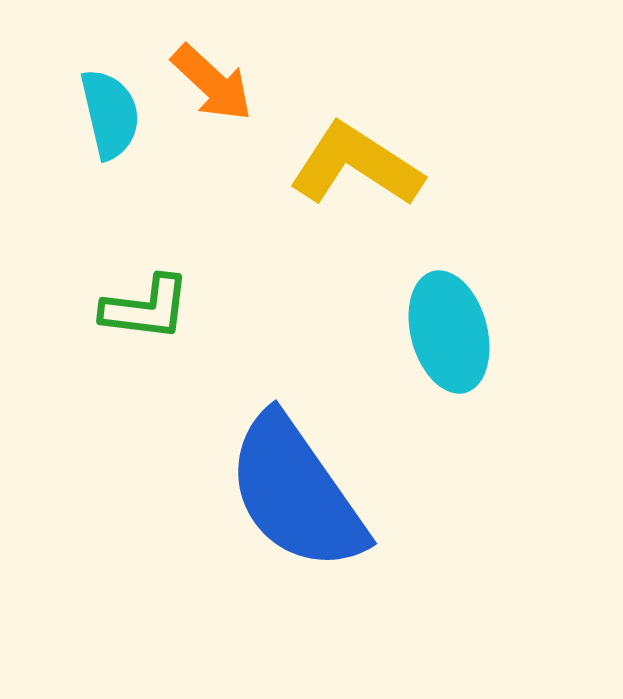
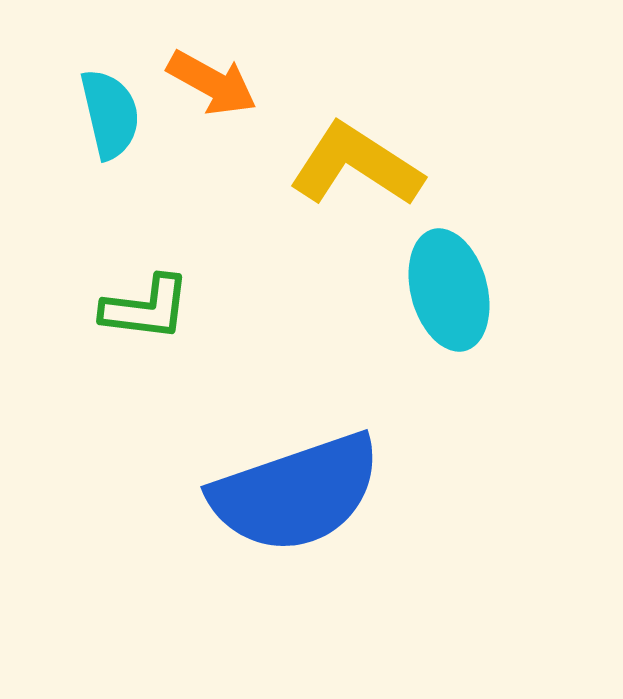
orange arrow: rotated 14 degrees counterclockwise
cyan ellipse: moved 42 px up
blue semicircle: rotated 74 degrees counterclockwise
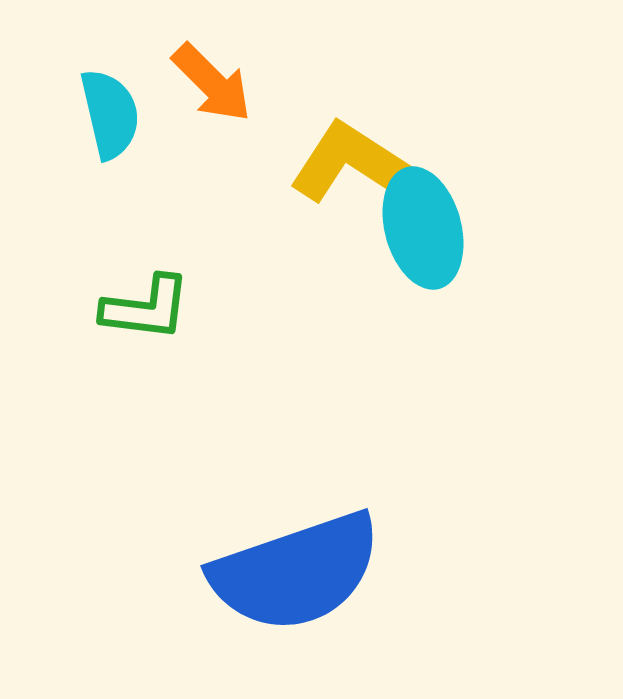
orange arrow: rotated 16 degrees clockwise
cyan ellipse: moved 26 px left, 62 px up
blue semicircle: moved 79 px down
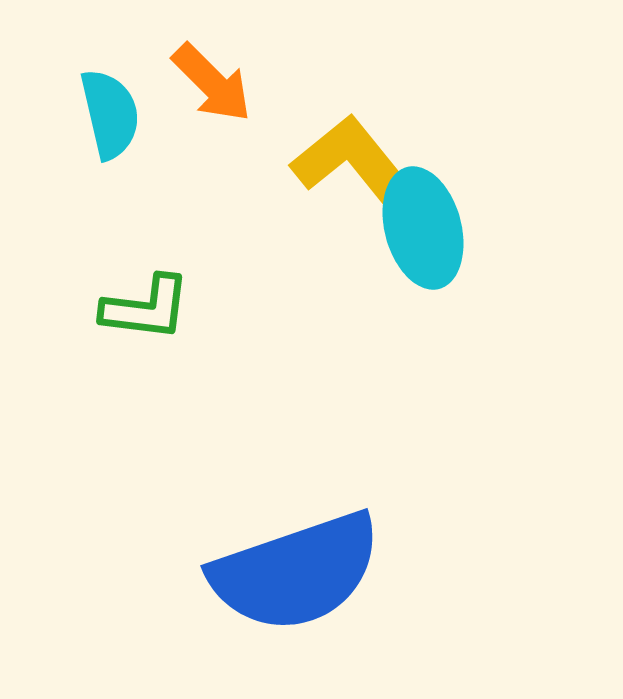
yellow L-shape: rotated 18 degrees clockwise
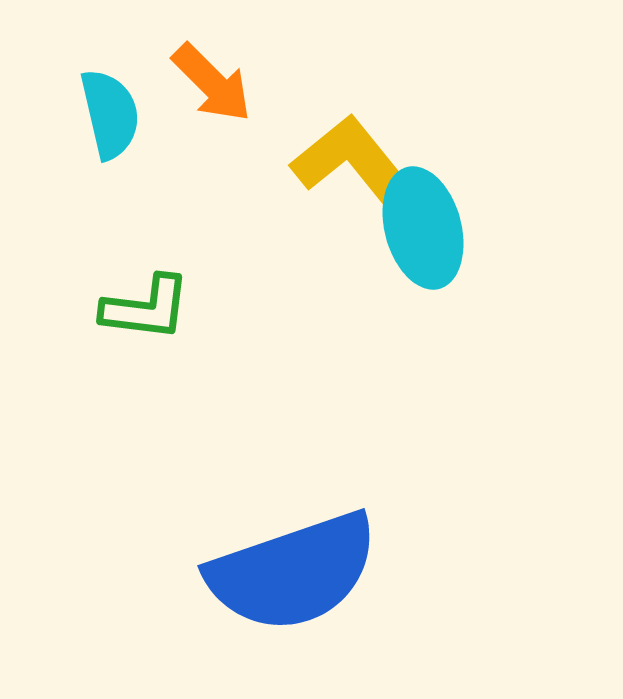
blue semicircle: moved 3 px left
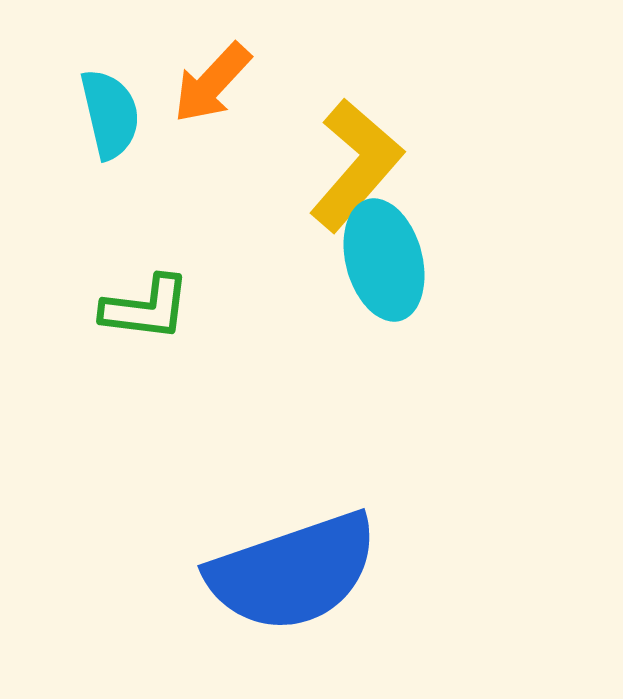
orange arrow: rotated 88 degrees clockwise
yellow L-shape: rotated 80 degrees clockwise
cyan ellipse: moved 39 px left, 32 px down
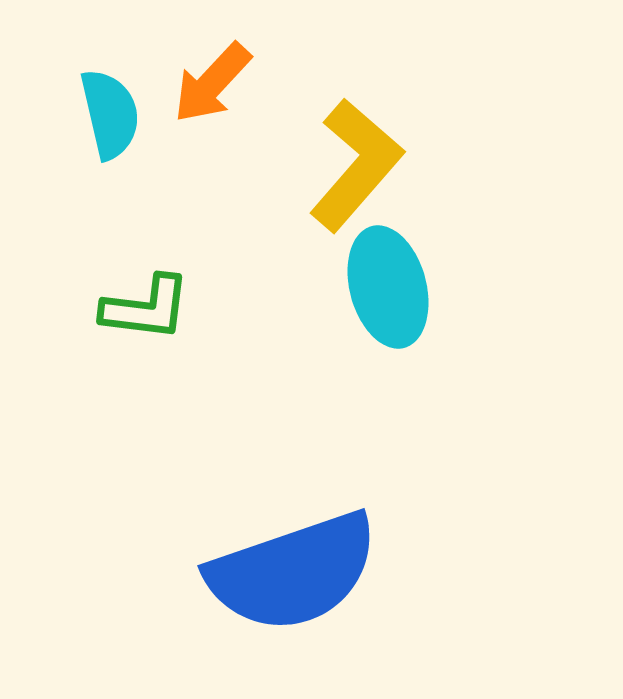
cyan ellipse: moved 4 px right, 27 px down
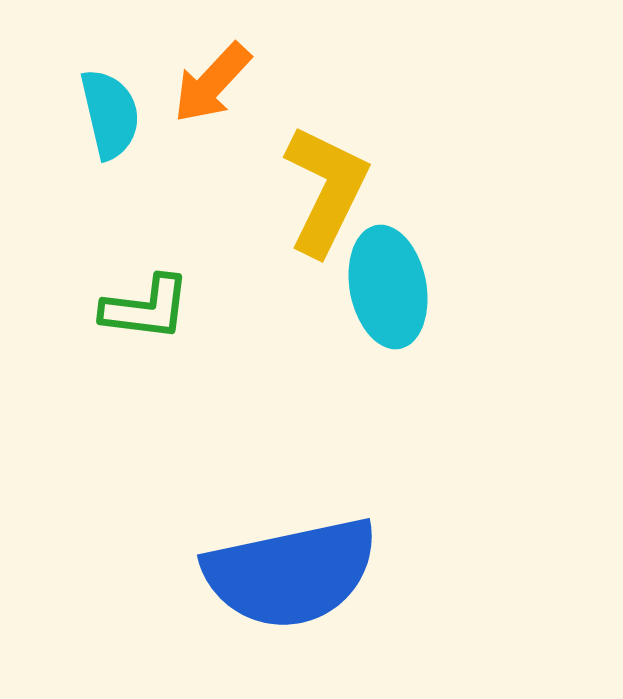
yellow L-shape: moved 30 px left, 25 px down; rotated 15 degrees counterclockwise
cyan ellipse: rotated 4 degrees clockwise
blue semicircle: moved 2 px left, 1 px down; rotated 7 degrees clockwise
